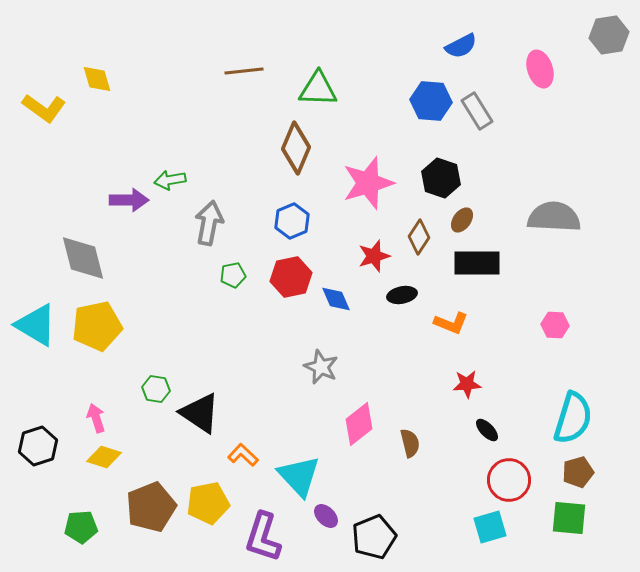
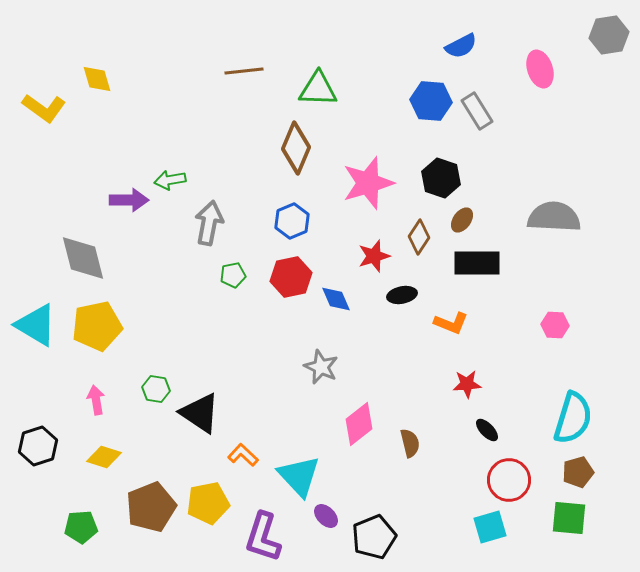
pink arrow at (96, 418): moved 18 px up; rotated 8 degrees clockwise
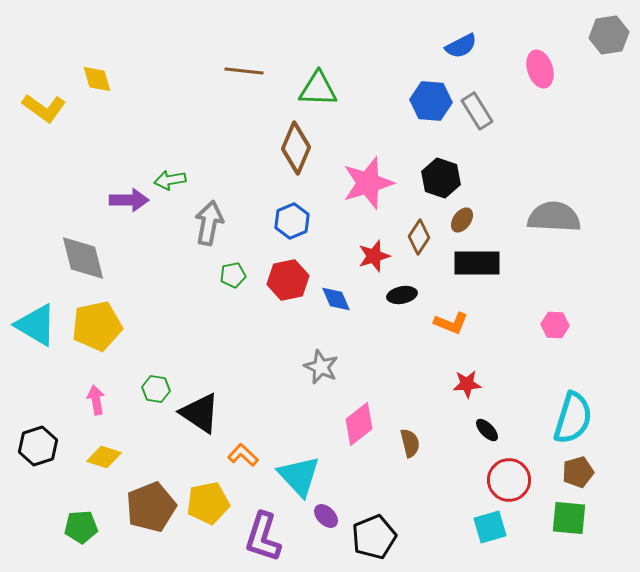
brown line at (244, 71): rotated 12 degrees clockwise
red hexagon at (291, 277): moved 3 px left, 3 px down
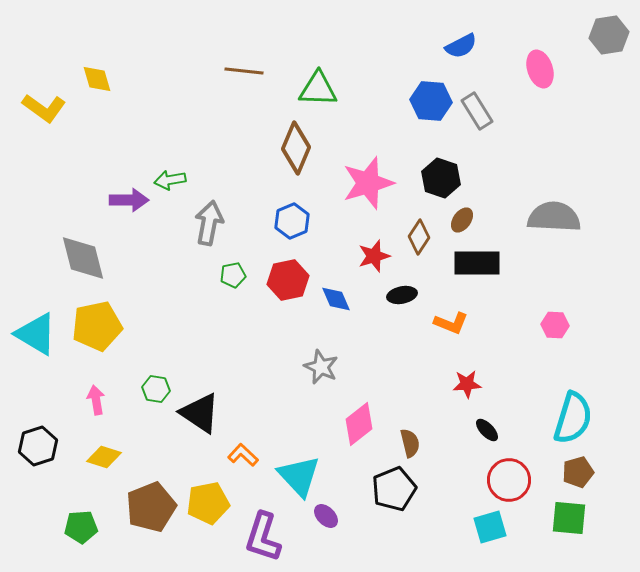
cyan triangle at (36, 325): moved 9 px down
black pentagon at (374, 537): moved 20 px right, 48 px up
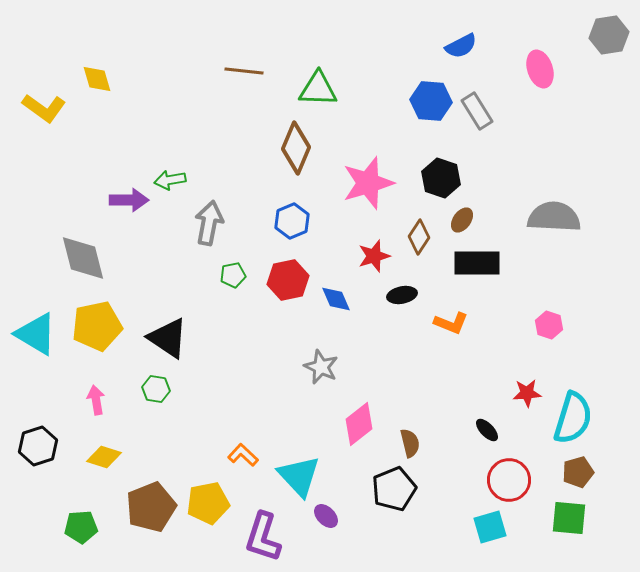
pink hexagon at (555, 325): moved 6 px left; rotated 16 degrees clockwise
red star at (467, 384): moved 60 px right, 9 px down
black triangle at (200, 413): moved 32 px left, 75 px up
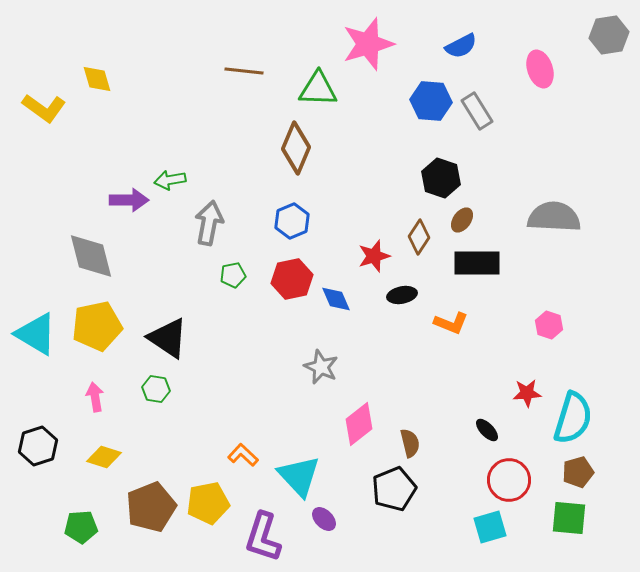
pink star at (368, 183): moved 139 px up
gray diamond at (83, 258): moved 8 px right, 2 px up
red hexagon at (288, 280): moved 4 px right, 1 px up
pink arrow at (96, 400): moved 1 px left, 3 px up
purple ellipse at (326, 516): moved 2 px left, 3 px down
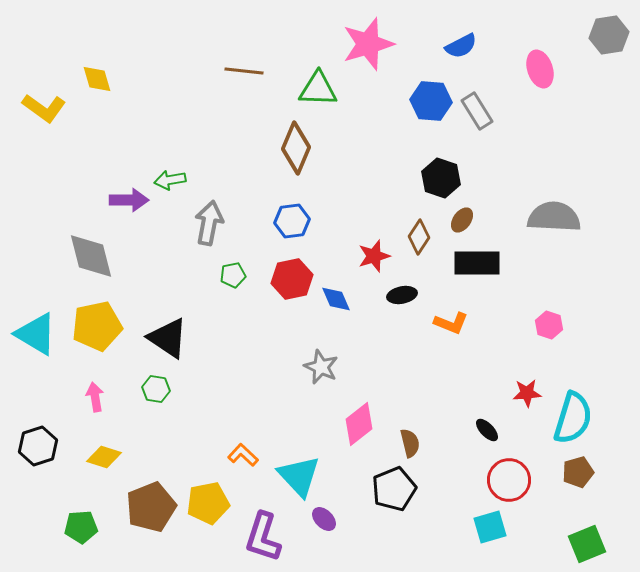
blue hexagon at (292, 221): rotated 16 degrees clockwise
green square at (569, 518): moved 18 px right, 26 px down; rotated 27 degrees counterclockwise
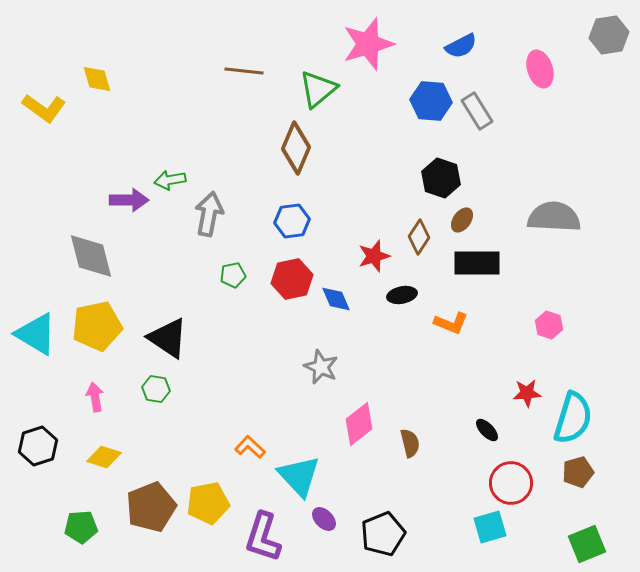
green triangle at (318, 89): rotated 42 degrees counterclockwise
gray arrow at (209, 223): moved 9 px up
orange L-shape at (243, 455): moved 7 px right, 8 px up
red circle at (509, 480): moved 2 px right, 3 px down
black pentagon at (394, 489): moved 11 px left, 45 px down
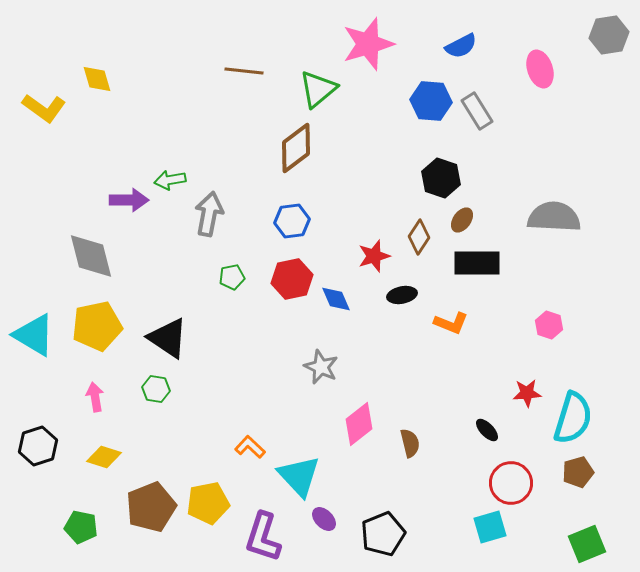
brown diamond at (296, 148): rotated 30 degrees clockwise
green pentagon at (233, 275): moved 1 px left, 2 px down
cyan triangle at (36, 334): moved 2 px left, 1 px down
green pentagon at (81, 527): rotated 16 degrees clockwise
